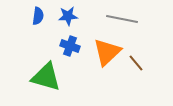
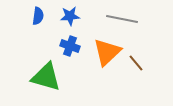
blue star: moved 2 px right
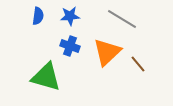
gray line: rotated 20 degrees clockwise
brown line: moved 2 px right, 1 px down
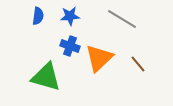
orange triangle: moved 8 px left, 6 px down
